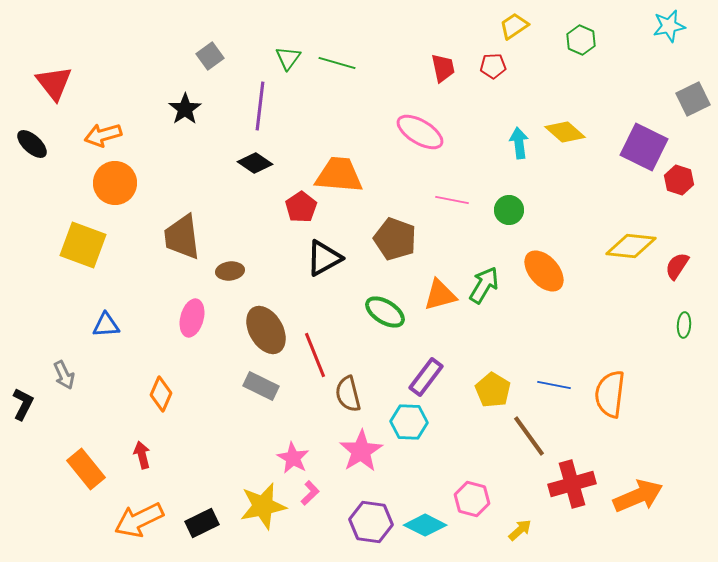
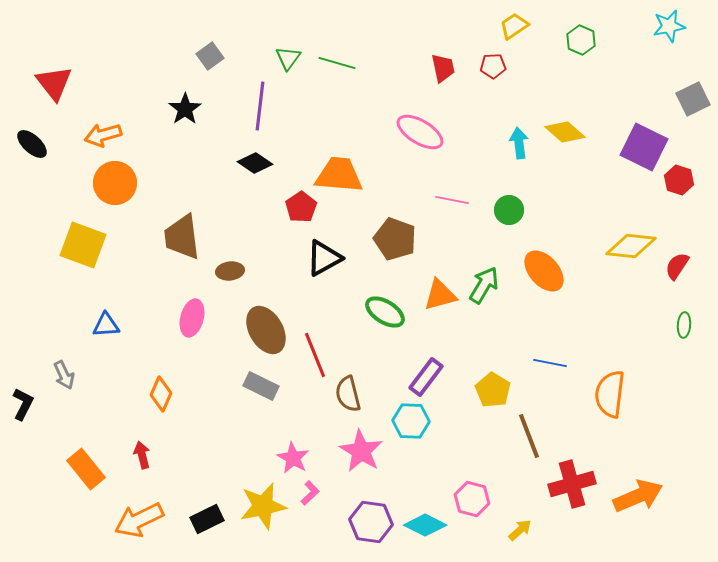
blue line at (554, 385): moved 4 px left, 22 px up
cyan hexagon at (409, 422): moved 2 px right, 1 px up
brown line at (529, 436): rotated 15 degrees clockwise
pink star at (361, 451): rotated 9 degrees counterclockwise
black rectangle at (202, 523): moved 5 px right, 4 px up
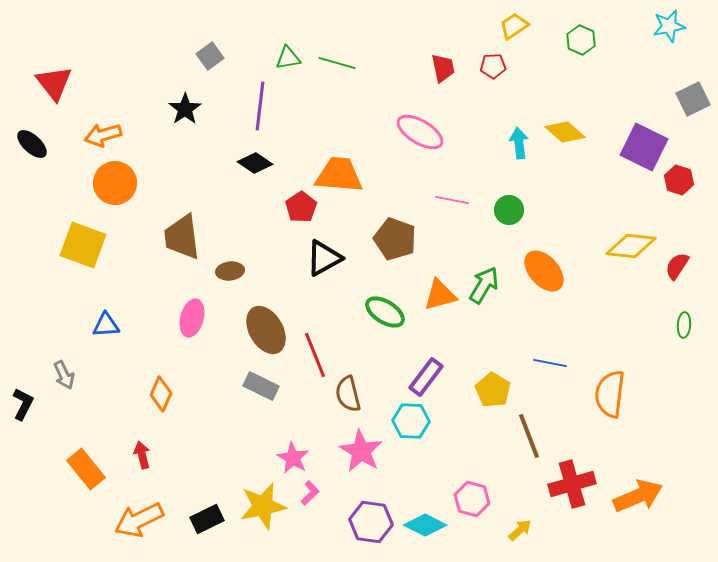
green triangle at (288, 58): rotated 44 degrees clockwise
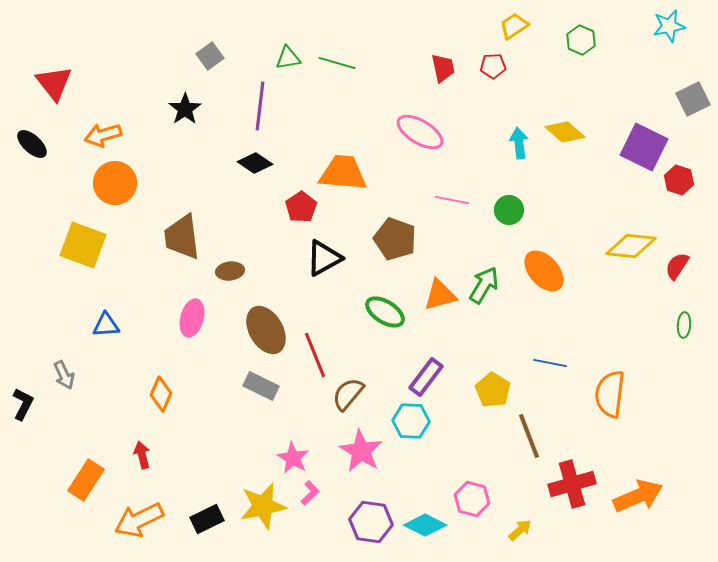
orange trapezoid at (339, 175): moved 4 px right, 2 px up
brown semicircle at (348, 394): rotated 54 degrees clockwise
orange rectangle at (86, 469): moved 11 px down; rotated 72 degrees clockwise
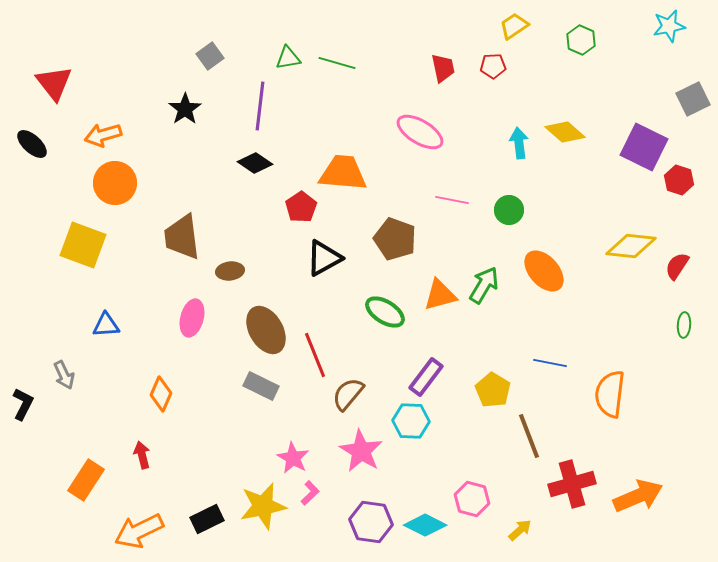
orange arrow at (139, 520): moved 11 px down
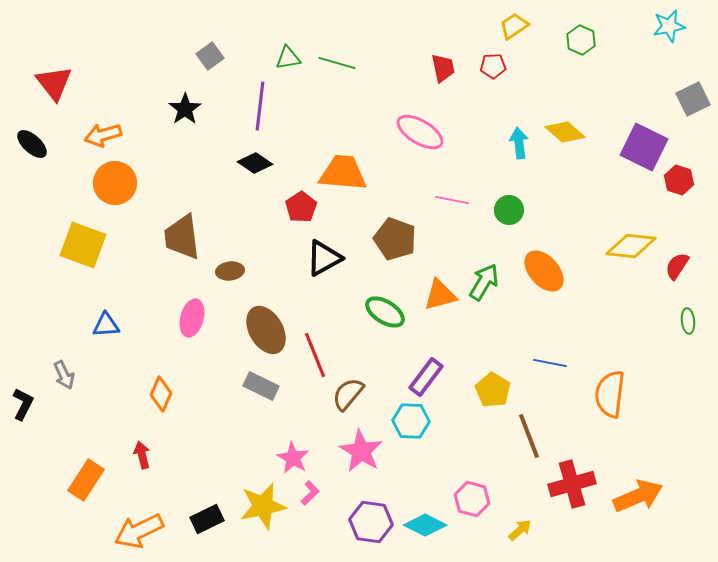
green arrow at (484, 285): moved 3 px up
green ellipse at (684, 325): moved 4 px right, 4 px up; rotated 10 degrees counterclockwise
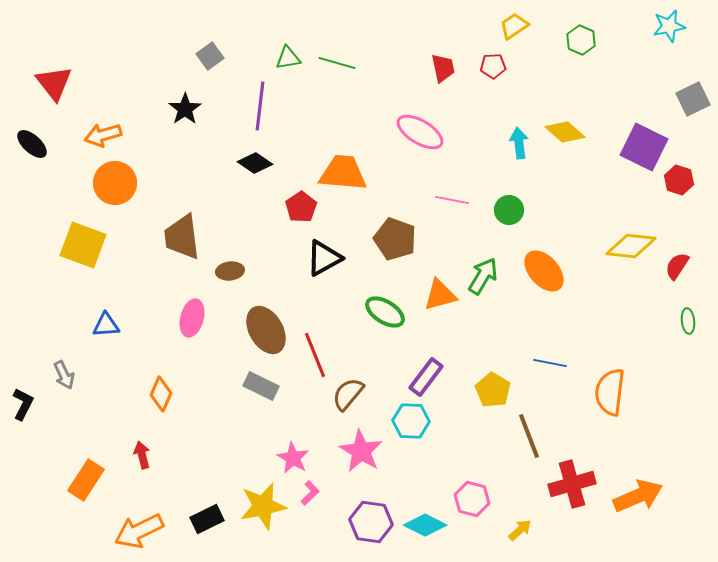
green arrow at (484, 282): moved 1 px left, 6 px up
orange semicircle at (610, 394): moved 2 px up
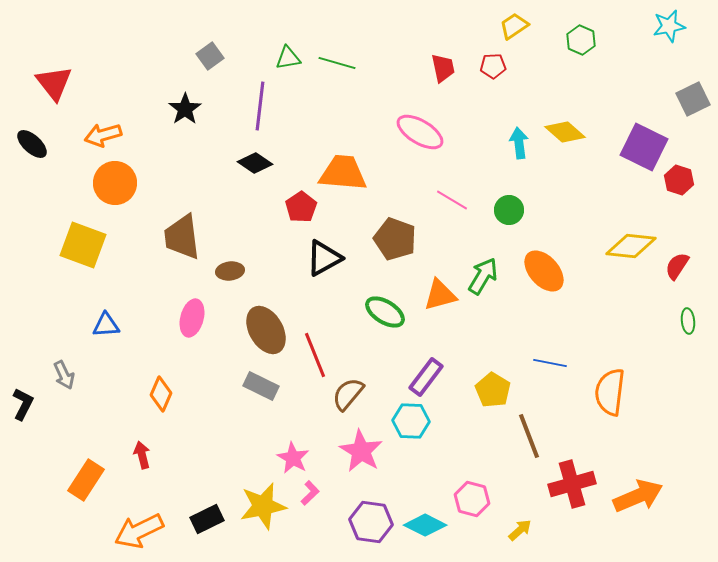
pink line at (452, 200): rotated 20 degrees clockwise
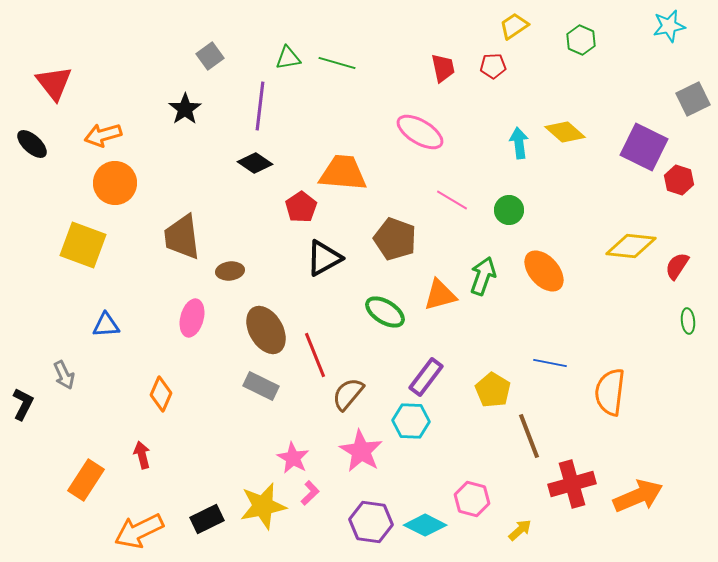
green arrow at (483, 276): rotated 12 degrees counterclockwise
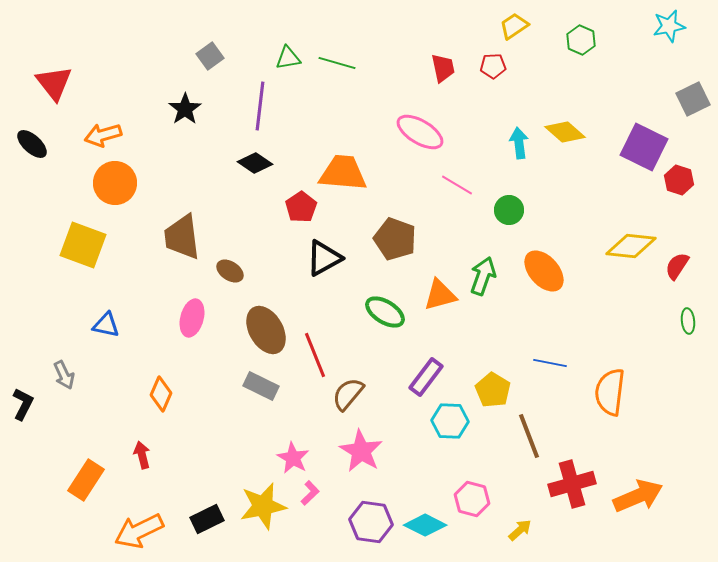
pink line at (452, 200): moved 5 px right, 15 px up
brown ellipse at (230, 271): rotated 40 degrees clockwise
blue triangle at (106, 325): rotated 16 degrees clockwise
cyan hexagon at (411, 421): moved 39 px right
